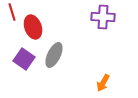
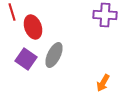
purple cross: moved 2 px right, 2 px up
purple square: moved 2 px right
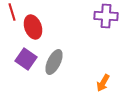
purple cross: moved 1 px right, 1 px down
gray ellipse: moved 7 px down
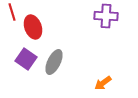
orange arrow: rotated 24 degrees clockwise
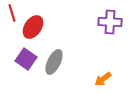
red line: moved 1 px down
purple cross: moved 4 px right, 6 px down
red ellipse: rotated 55 degrees clockwise
orange arrow: moved 4 px up
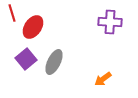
purple square: rotated 15 degrees clockwise
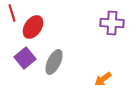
purple cross: moved 2 px right, 1 px down
purple square: moved 1 px left, 1 px up
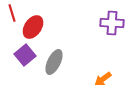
purple square: moved 3 px up
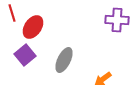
purple cross: moved 5 px right, 3 px up
gray ellipse: moved 10 px right, 2 px up
